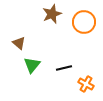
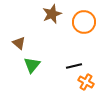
black line: moved 10 px right, 2 px up
orange cross: moved 2 px up
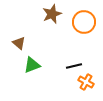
green triangle: rotated 30 degrees clockwise
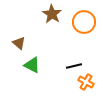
brown star: rotated 18 degrees counterclockwise
green triangle: rotated 48 degrees clockwise
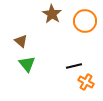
orange circle: moved 1 px right, 1 px up
brown triangle: moved 2 px right, 2 px up
green triangle: moved 5 px left, 1 px up; rotated 24 degrees clockwise
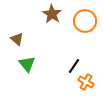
brown triangle: moved 4 px left, 2 px up
black line: rotated 42 degrees counterclockwise
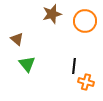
brown star: rotated 24 degrees clockwise
black line: rotated 28 degrees counterclockwise
orange cross: rotated 14 degrees counterclockwise
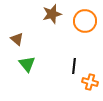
orange cross: moved 4 px right
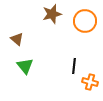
green triangle: moved 2 px left, 2 px down
